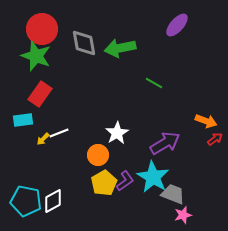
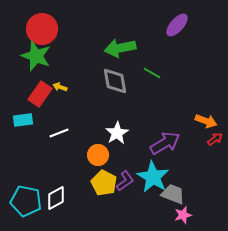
gray diamond: moved 31 px right, 38 px down
green line: moved 2 px left, 10 px up
yellow arrow: moved 17 px right, 52 px up; rotated 64 degrees clockwise
yellow pentagon: rotated 15 degrees counterclockwise
white diamond: moved 3 px right, 3 px up
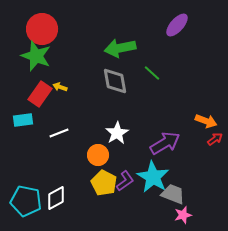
green line: rotated 12 degrees clockwise
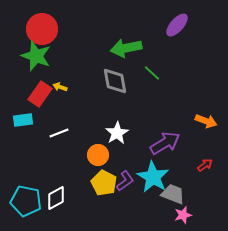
green arrow: moved 6 px right
red arrow: moved 10 px left, 26 px down
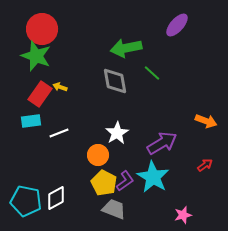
cyan rectangle: moved 8 px right, 1 px down
purple arrow: moved 3 px left
gray trapezoid: moved 59 px left, 15 px down
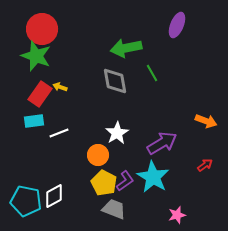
purple ellipse: rotated 20 degrees counterclockwise
green line: rotated 18 degrees clockwise
cyan rectangle: moved 3 px right
white diamond: moved 2 px left, 2 px up
pink star: moved 6 px left
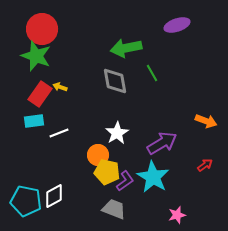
purple ellipse: rotated 50 degrees clockwise
yellow pentagon: moved 3 px right, 11 px up; rotated 15 degrees counterclockwise
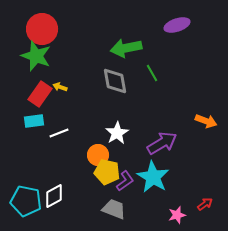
red arrow: moved 39 px down
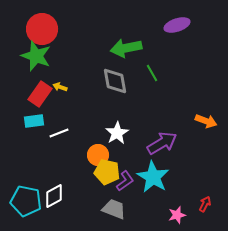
red arrow: rotated 28 degrees counterclockwise
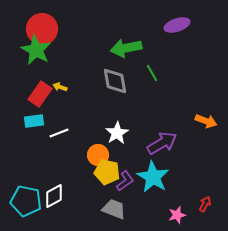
green star: moved 6 px up; rotated 8 degrees clockwise
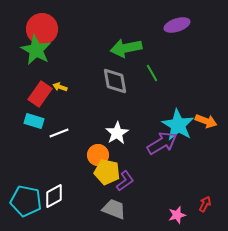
cyan rectangle: rotated 24 degrees clockwise
cyan star: moved 25 px right, 52 px up
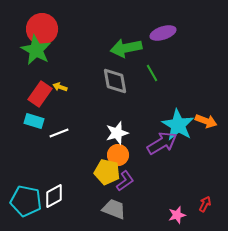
purple ellipse: moved 14 px left, 8 px down
white star: rotated 15 degrees clockwise
orange circle: moved 20 px right
